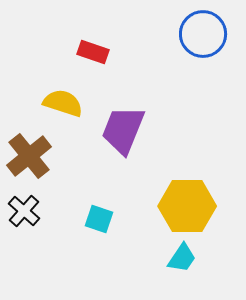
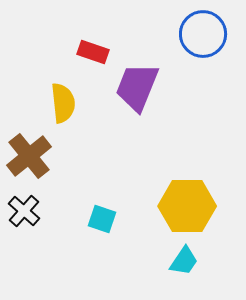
yellow semicircle: rotated 66 degrees clockwise
purple trapezoid: moved 14 px right, 43 px up
cyan square: moved 3 px right
cyan trapezoid: moved 2 px right, 3 px down
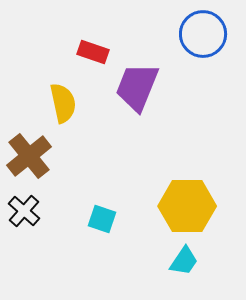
yellow semicircle: rotated 6 degrees counterclockwise
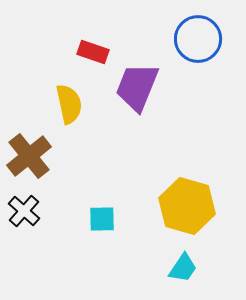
blue circle: moved 5 px left, 5 px down
yellow semicircle: moved 6 px right, 1 px down
yellow hexagon: rotated 16 degrees clockwise
cyan square: rotated 20 degrees counterclockwise
cyan trapezoid: moved 1 px left, 7 px down
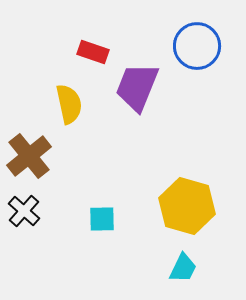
blue circle: moved 1 px left, 7 px down
cyan trapezoid: rotated 8 degrees counterclockwise
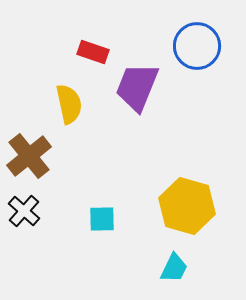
cyan trapezoid: moved 9 px left
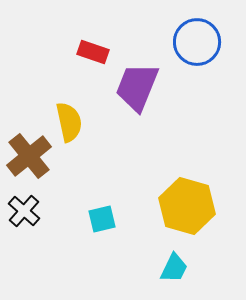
blue circle: moved 4 px up
yellow semicircle: moved 18 px down
cyan square: rotated 12 degrees counterclockwise
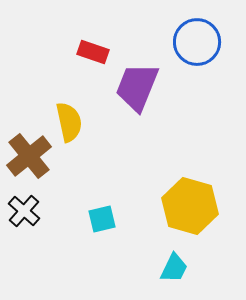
yellow hexagon: moved 3 px right
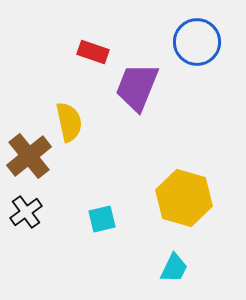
yellow hexagon: moved 6 px left, 8 px up
black cross: moved 2 px right, 1 px down; rotated 12 degrees clockwise
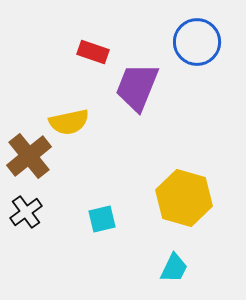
yellow semicircle: rotated 90 degrees clockwise
